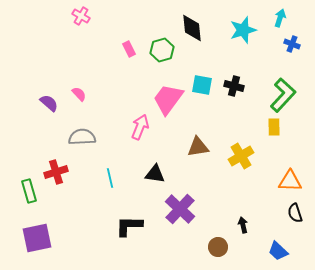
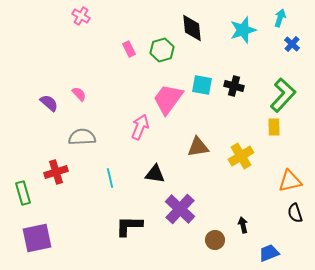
blue cross: rotated 21 degrees clockwise
orange triangle: rotated 15 degrees counterclockwise
green rectangle: moved 6 px left, 2 px down
brown circle: moved 3 px left, 7 px up
blue trapezoid: moved 9 px left, 2 px down; rotated 115 degrees clockwise
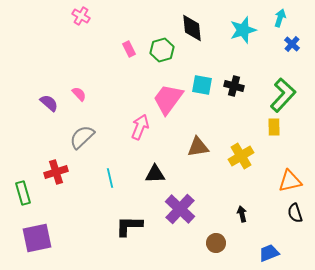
gray semicircle: rotated 40 degrees counterclockwise
black triangle: rotated 10 degrees counterclockwise
black arrow: moved 1 px left, 11 px up
brown circle: moved 1 px right, 3 px down
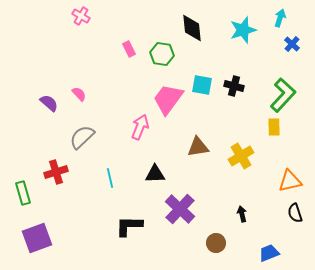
green hexagon: moved 4 px down; rotated 25 degrees clockwise
purple square: rotated 8 degrees counterclockwise
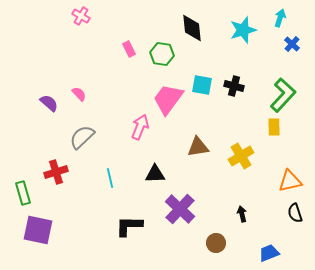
purple square: moved 1 px right, 8 px up; rotated 32 degrees clockwise
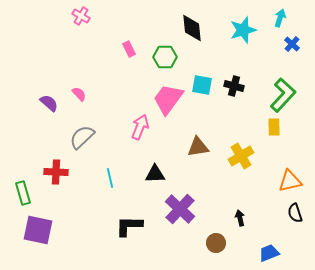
green hexagon: moved 3 px right, 3 px down; rotated 10 degrees counterclockwise
red cross: rotated 20 degrees clockwise
black arrow: moved 2 px left, 4 px down
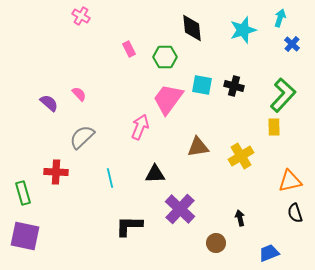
purple square: moved 13 px left, 6 px down
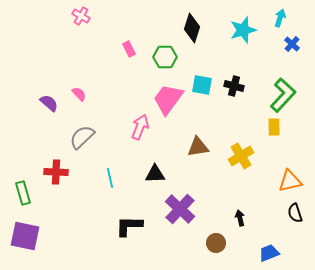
black diamond: rotated 24 degrees clockwise
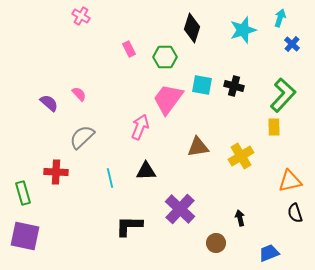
black triangle: moved 9 px left, 3 px up
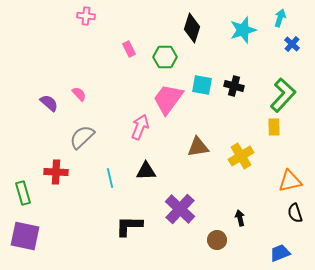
pink cross: moved 5 px right; rotated 24 degrees counterclockwise
brown circle: moved 1 px right, 3 px up
blue trapezoid: moved 11 px right
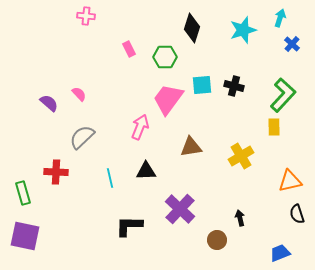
cyan square: rotated 15 degrees counterclockwise
brown triangle: moved 7 px left
black semicircle: moved 2 px right, 1 px down
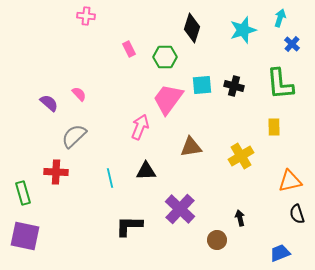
green L-shape: moved 3 px left, 11 px up; rotated 132 degrees clockwise
gray semicircle: moved 8 px left, 1 px up
